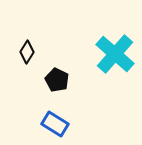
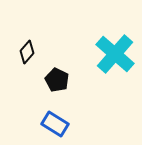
black diamond: rotated 10 degrees clockwise
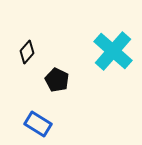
cyan cross: moved 2 px left, 3 px up
blue rectangle: moved 17 px left
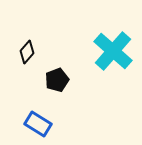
black pentagon: rotated 25 degrees clockwise
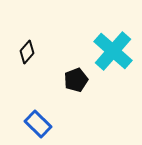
black pentagon: moved 19 px right
blue rectangle: rotated 12 degrees clockwise
